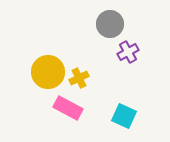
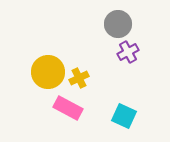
gray circle: moved 8 px right
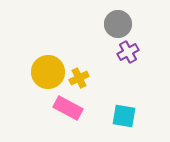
cyan square: rotated 15 degrees counterclockwise
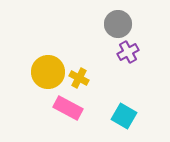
yellow cross: rotated 36 degrees counterclockwise
cyan square: rotated 20 degrees clockwise
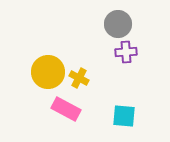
purple cross: moved 2 px left; rotated 25 degrees clockwise
pink rectangle: moved 2 px left, 1 px down
cyan square: rotated 25 degrees counterclockwise
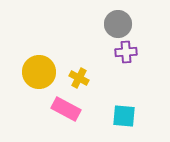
yellow circle: moved 9 px left
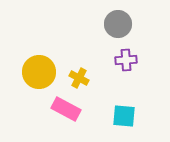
purple cross: moved 8 px down
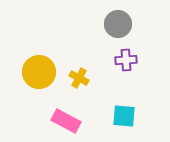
pink rectangle: moved 12 px down
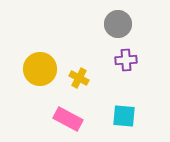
yellow circle: moved 1 px right, 3 px up
pink rectangle: moved 2 px right, 2 px up
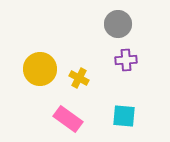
pink rectangle: rotated 8 degrees clockwise
